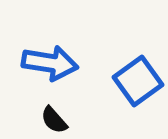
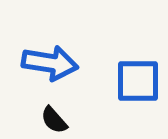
blue square: rotated 36 degrees clockwise
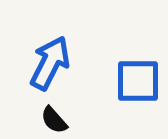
blue arrow: rotated 72 degrees counterclockwise
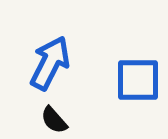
blue square: moved 1 px up
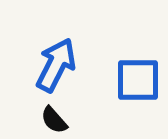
blue arrow: moved 6 px right, 2 px down
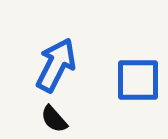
black semicircle: moved 1 px up
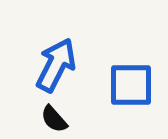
blue square: moved 7 px left, 5 px down
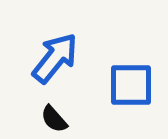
blue arrow: moved 1 px left, 7 px up; rotated 12 degrees clockwise
